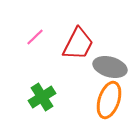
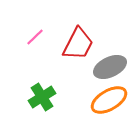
gray ellipse: rotated 40 degrees counterclockwise
orange ellipse: rotated 42 degrees clockwise
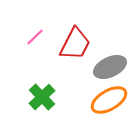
red trapezoid: moved 3 px left
green cross: rotated 12 degrees counterclockwise
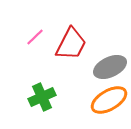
red trapezoid: moved 4 px left
green cross: rotated 20 degrees clockwise
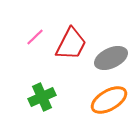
gray ellipse: moved 1 px right, 9 px up
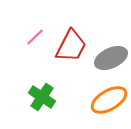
red trapezoid: moved 2 px down
green cross: rotated 32 degrees counterclockwise
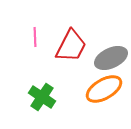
pink line: rotated 48 degrees counterclockwise
orange ellipse: moved 5 px left, 11 px up
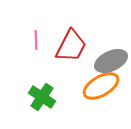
pink line: moved 1 px right, 3 px down
gray ellipse: moved 3 px down
orange ellipse: moved 3 px left, 3 px up
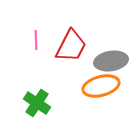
gray ellipse: rotated 16 degrees clockwise
orange ellipse: rotated 15 degrees clockwise
green cross: moved 5 px left, 6 px down
